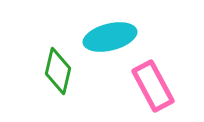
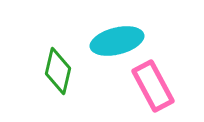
cyan ellipse: moved 7 px right, 4 px down
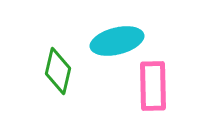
pink rectangle: rotated 27 degrees clockwise
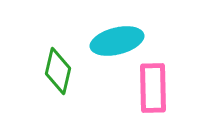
pink rectangle: moved 2 px down
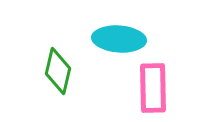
cyan ellipse: moved 2 px right, 2 px up; rotated 18 degrees clockwise
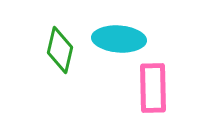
green diamond: moved 2 px right, 21 px up
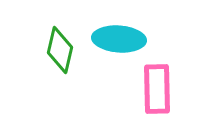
pink rectangle: moved 4 px right, 1 px down
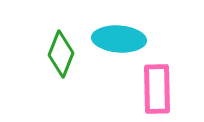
green diamond: moved 1 px right, 4 px down; rotated 9 degrees clockwise
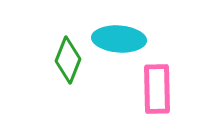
green diamond: moved 7 px right, 6 px down
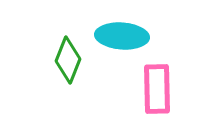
cyan ellipse: moved 3 px right, 3 px up
